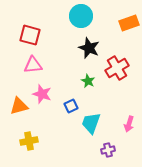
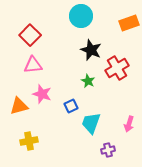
red square: rotated 30 degrees clockwise
black star: moved 2 px right, 2 px down
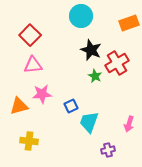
red cross: moved 5 px up
green star: moved 7 px right, 5 px up
pink star: rotated 24 degrees counterclockwise
cyan trapezoid: moved 2 px left, 1 px up
yellow cross: rotated 18 degrees clockwise
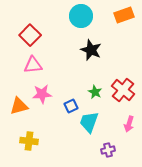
orange rectangle: moved 5 px left, 8 px up
red cross: moved 6 px right, 27 px down; rotated 20 degrees counterclockwise
green star: moved 16 px down
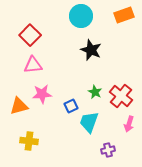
red cross: moved 2 px left, 6 px down
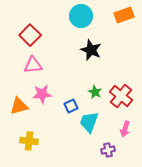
pink arrow: moved 4 px left, 5 px down
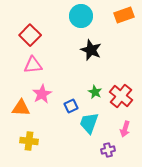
pink star: rotated 24 degrees counterclockwise
orange triangle: moved 2 px right, 2 px down; rotated 18 degrees clockwise
cyan trapezoid: moved 1 px down
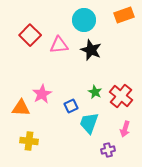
cyan circle: moved 3 px right, 4 px down
pink triangle: moved 26 px right, 20 px up
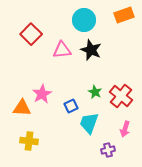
red square: moved 1 px right, 1 px up
pink triangle: moved 3 px right, 5 px down
orange triangle: moved 1 px right
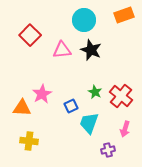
red square: moved 1 px left, 1 px down
